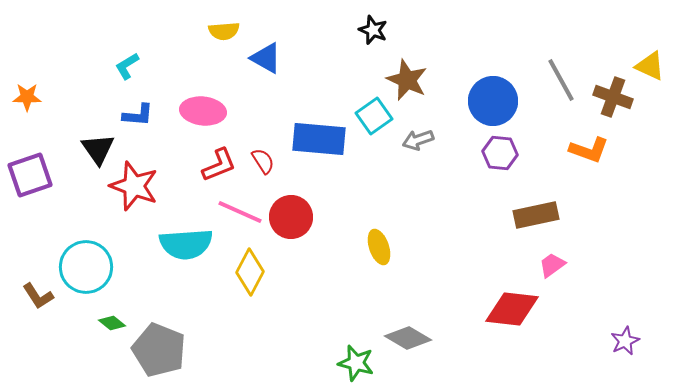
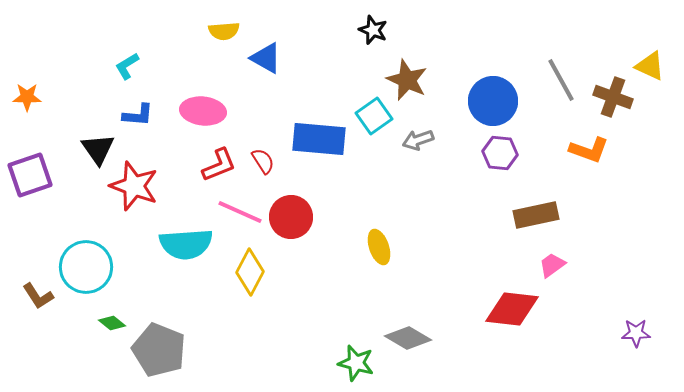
purple star: moved 11 px right, 8 px up; rotated 24 degrees clockwise
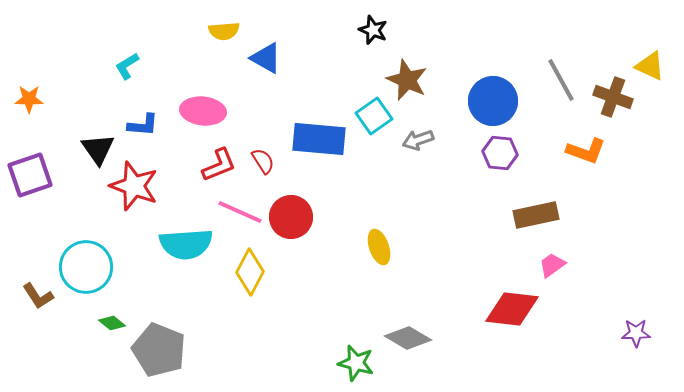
orange star: moved 2 px right, 2 px down
blue L-shape: moved 5 px right, 10 px down
orange L-shape: moved 3 px left, 1 px down
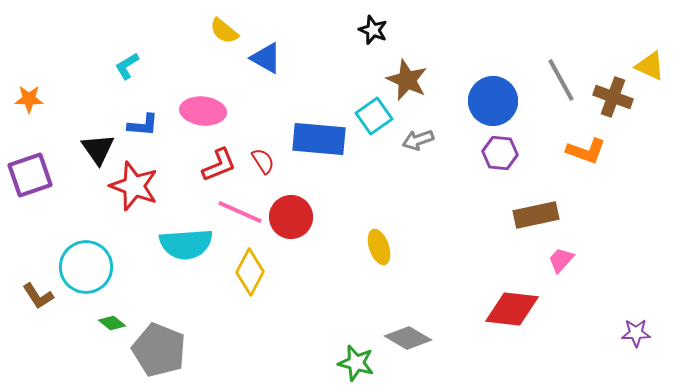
yellow semicircle: rotated 44 degrees clockwise
pink trapezoid: moved 9 px right, 5 px up; rotated 12 degrees counterclockwise
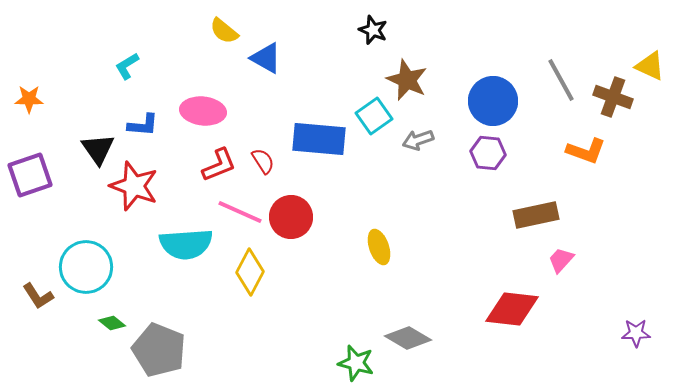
purple hexagon: moved 12 px left
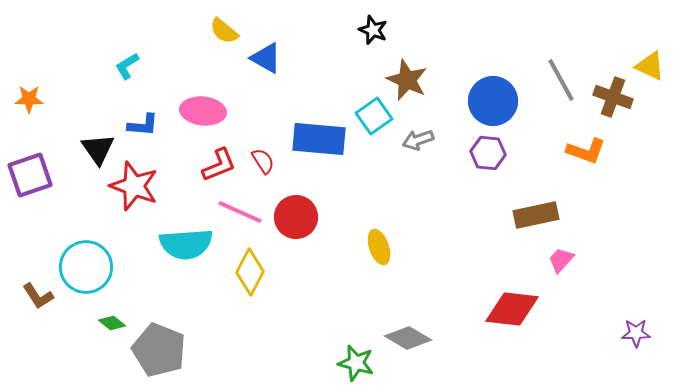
red circle: moved 5 px right
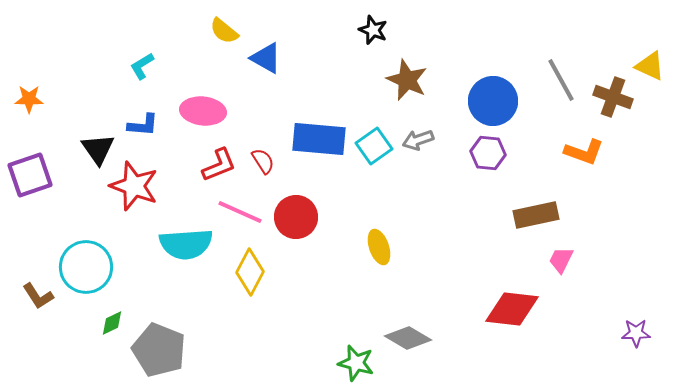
cyan L-shape: moved 15 px right
cyan square: moved 30 px down
orange L-shape: moved 2 px left, 1 px down
pink trapezoid: rotated 16 degrees counterclockwise
green diamond: rotated 64 degrees counterclockwise
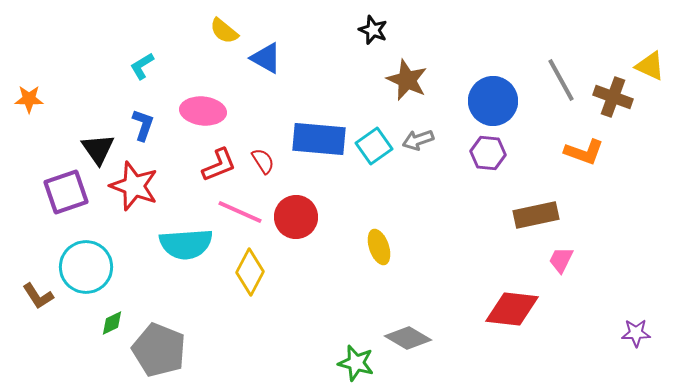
blue L-shape: rotated 76 degrees counterclockwise
purple square: moved 36 px right, 17 px down
